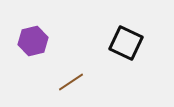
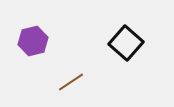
black square: rotated 16 degrees clockwise
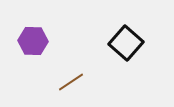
purple hexagon: rotated 16 degrees clockwise
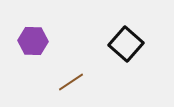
black square: moved 1 px down
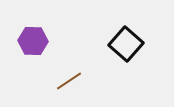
brown line: moved 2 px left, 1 px up
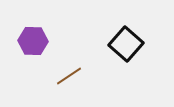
brown line: moved 5 px up
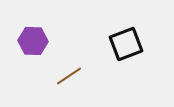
black square: rotated 28 degrees clockwise
